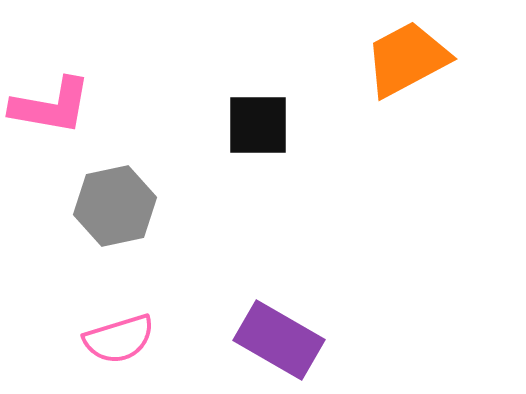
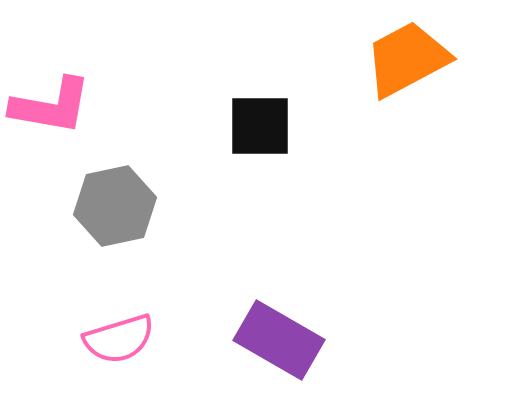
black square: moved 2 px right, 1 px down
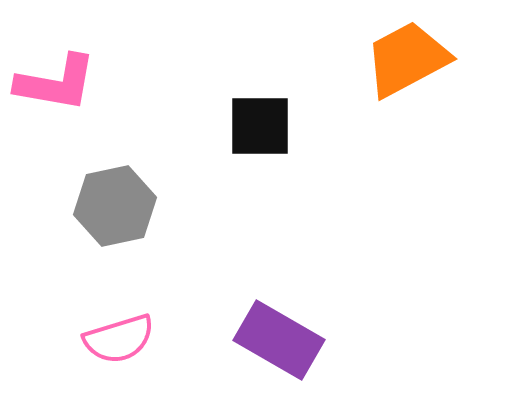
pink L-shape: moved 5 px right, 23 px up
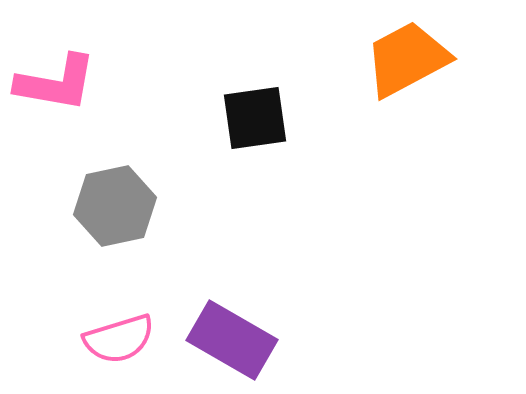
black square: moved 5 px left, 8 px up; rotated 8 degrees counterclockwise
purple rectangle: moved 47 px left
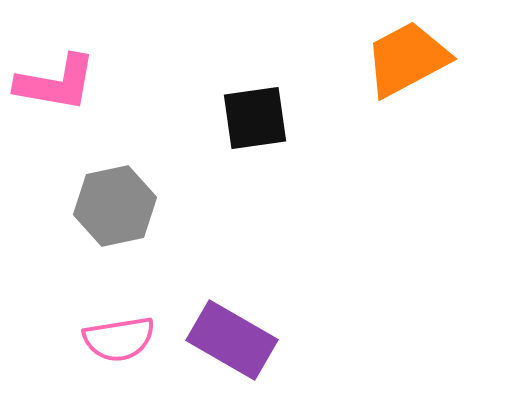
pink semicircle: rotated 8 degrees clockwise
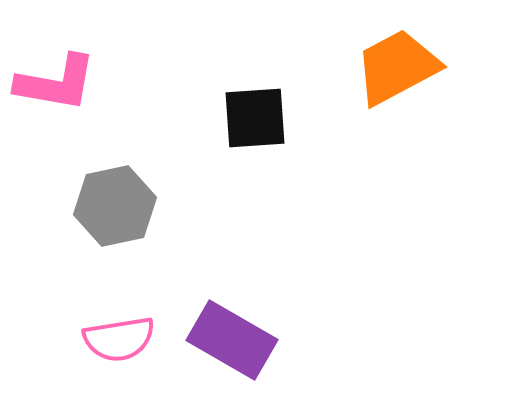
orange trapezoid: moved 10 px left, 8 px down
black square: rotated 4 degrees clockwise
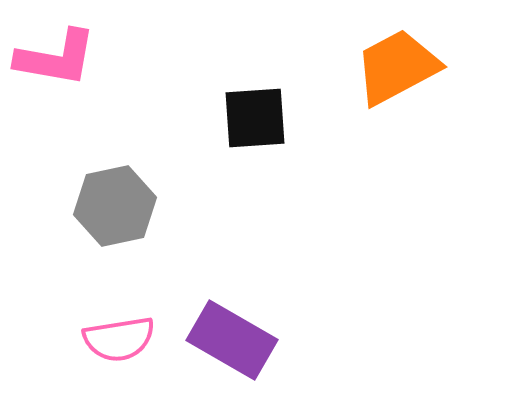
pink L-shape: moved 25 px up
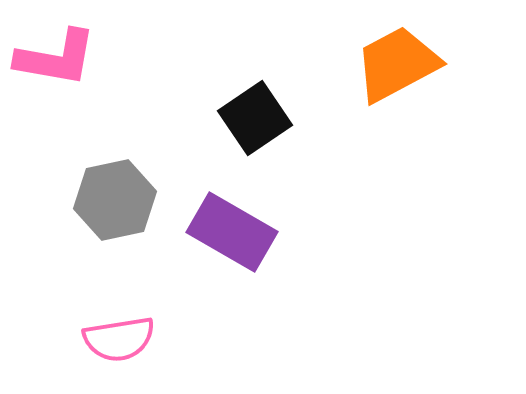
orange trapezoid: moved 3 px up
black square: rotated 30 degrees counterclockwise
gray hexagon: moved 6 px up
purple rectangle: moved 108 px up
